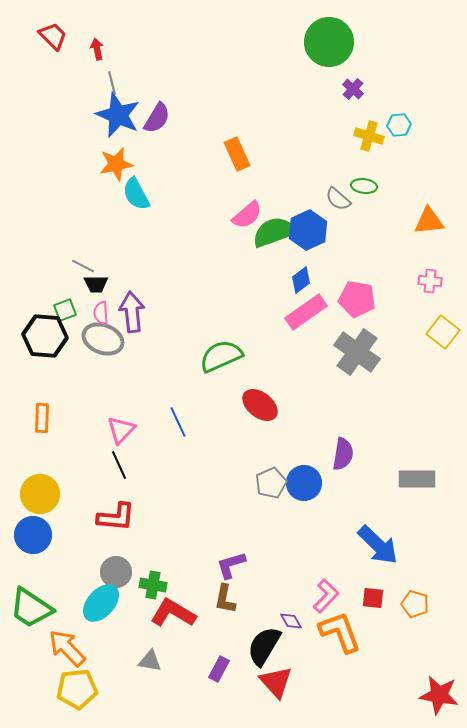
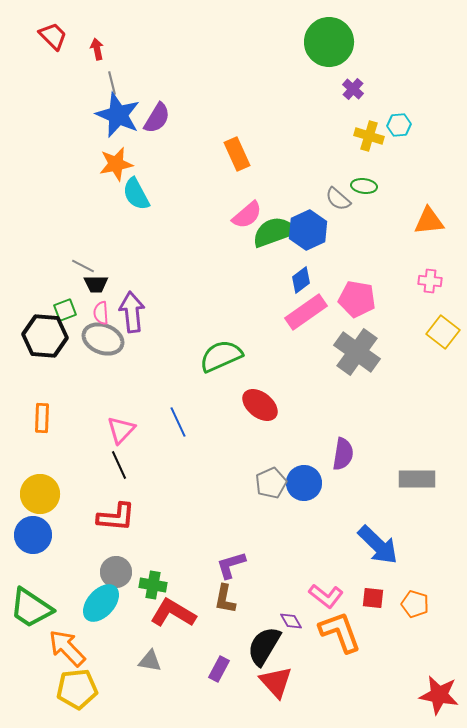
pink L-shape at (326, 596): rotated 84 degrees clockwise
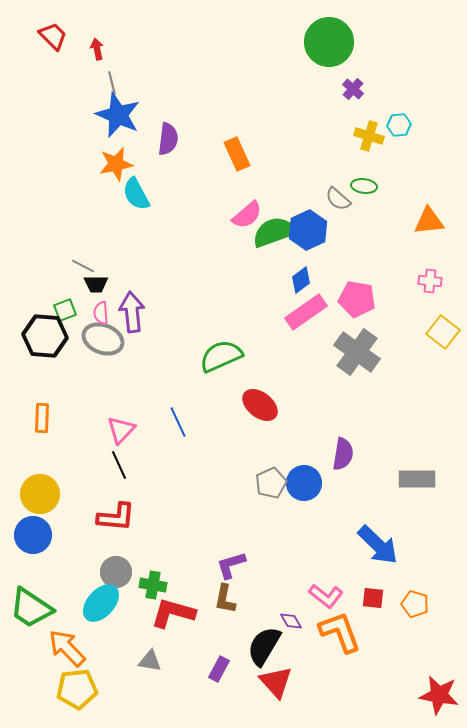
purple semicircle at (157, 118): moved 11 px right, 21 px down; rotated 24 degrees counterclockwise
red L-shape at (173, 613): rotated 15 degrees counterclockwise
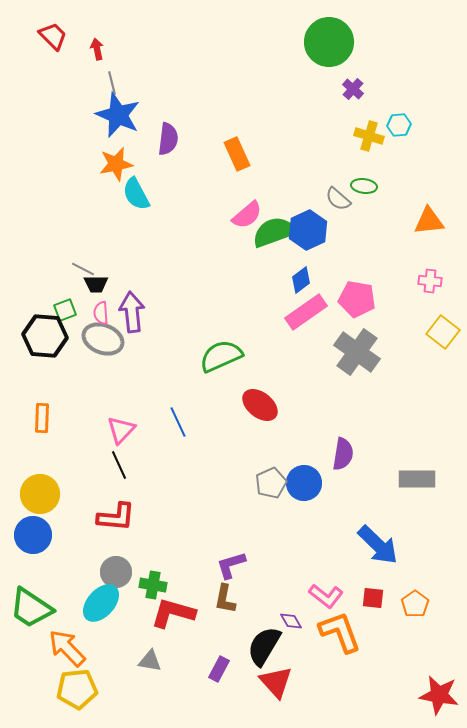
gray line at (83, 266): moved 3 px down
orange pentagon at (415, 604): rotated 20 degrees clockwise
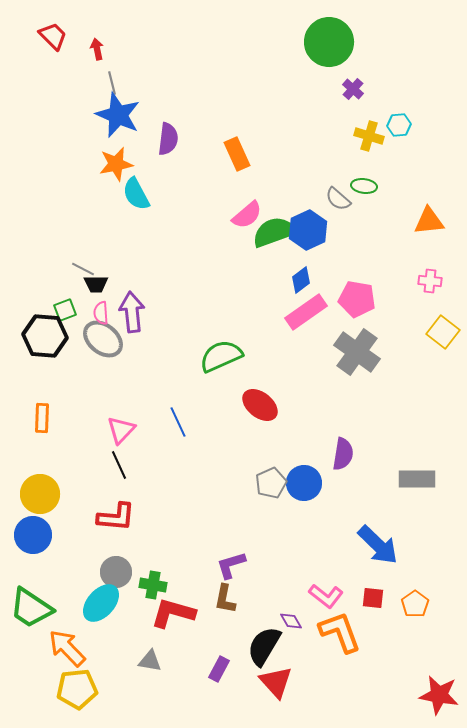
gray ellipse at (103, 339): rotated 18 degrees clockwise
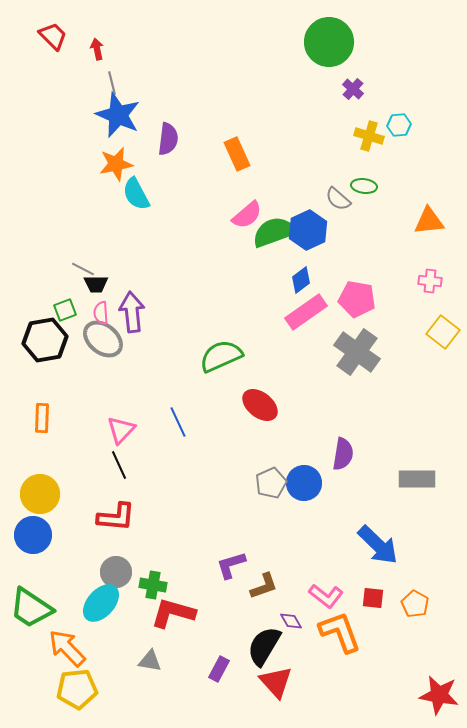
black hexagon at (45, 336): moved 4 px down; rotated 15 degrees counterclockwise
brown L-shape at (225, 599): moved 39 px right, 13 px up; rotated 120 degrees counterclockwise
orange pentagon at (415, 604): rotated 8 degrees counterclockwise
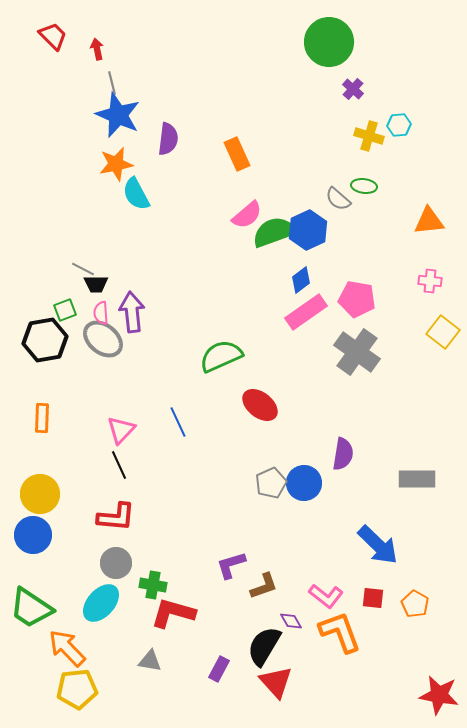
gray circle at (116, 572): moved 9 px up
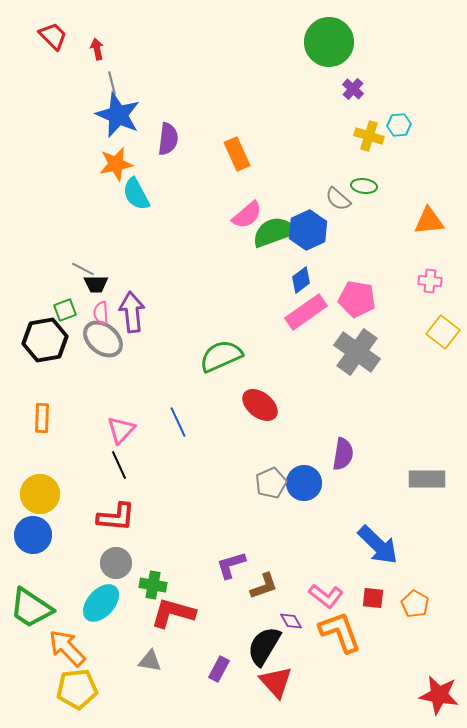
gray rectangle at (417, 479): moved 10 px right
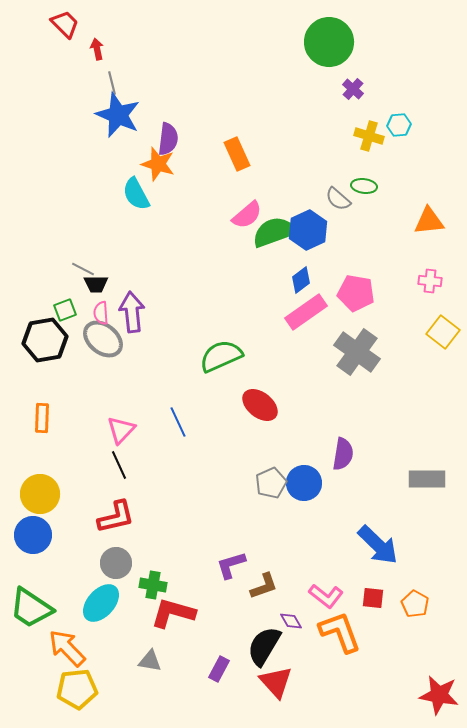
red trapezoid at (53, 36): moved 12 px right, 12 px up
orange star at (116, 164): moved 42 px right; rotated 28 degrees clockwise
pink pentagon at (357, 299): moved 1 px left, 6 px up
red L-shape at (116, 517): rotated 18 degrees counterclockwise
